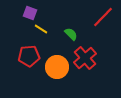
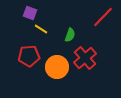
green semicircle: moved 1 px left, 1 px down; rotated 64 degrees clockwise
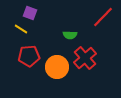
yellow line: moved 20 px left
green semicircle: rotated 72 degrees clockwise
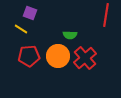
red line: moved 3 px right, 2 px up; rotated 35 degrees counterclockwise
orange circle: moved 1 px right, 11 px up
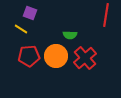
orange circle: moved 2 px left
